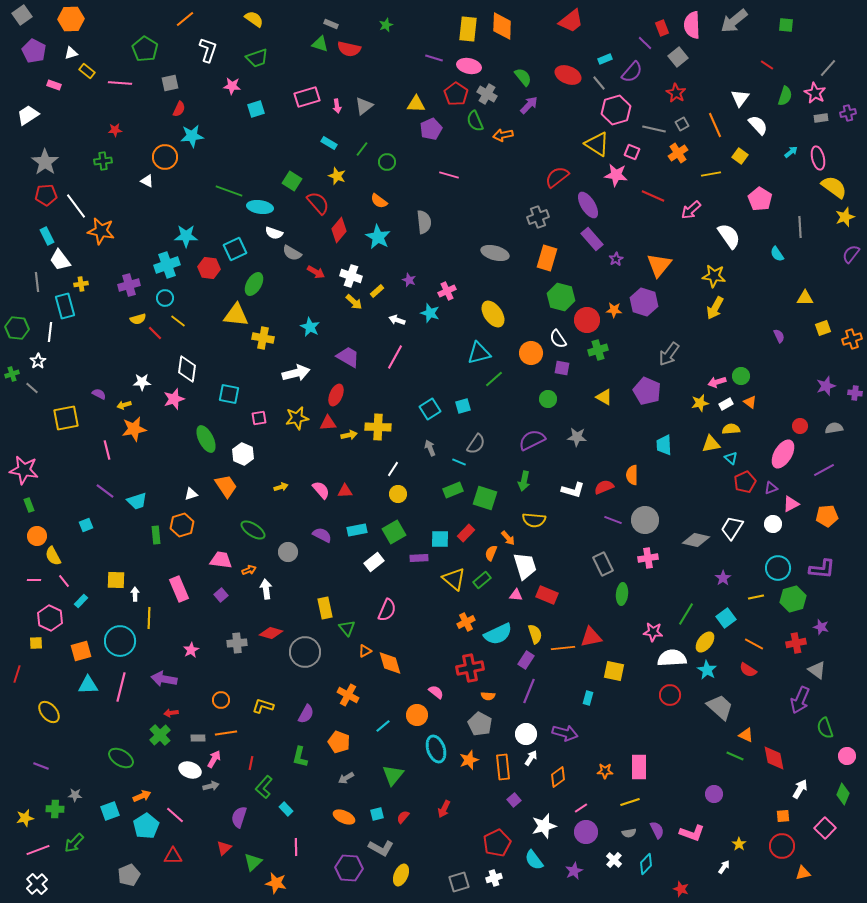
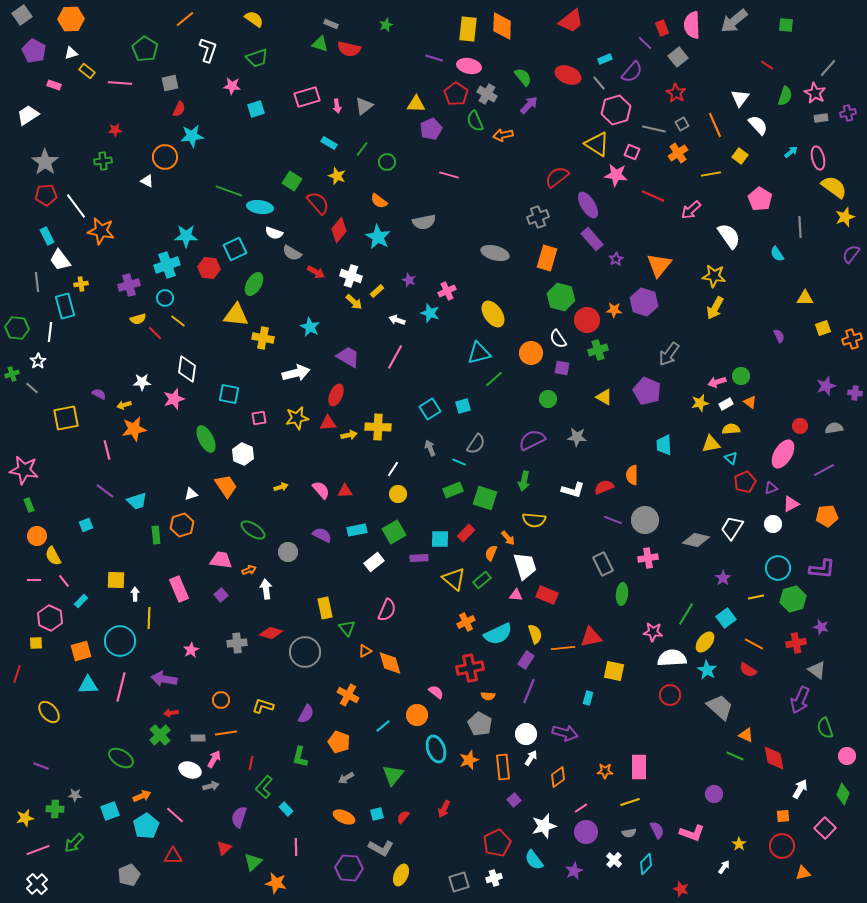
gray semicircle at (424, 222): rotated 85 degrees clockwise
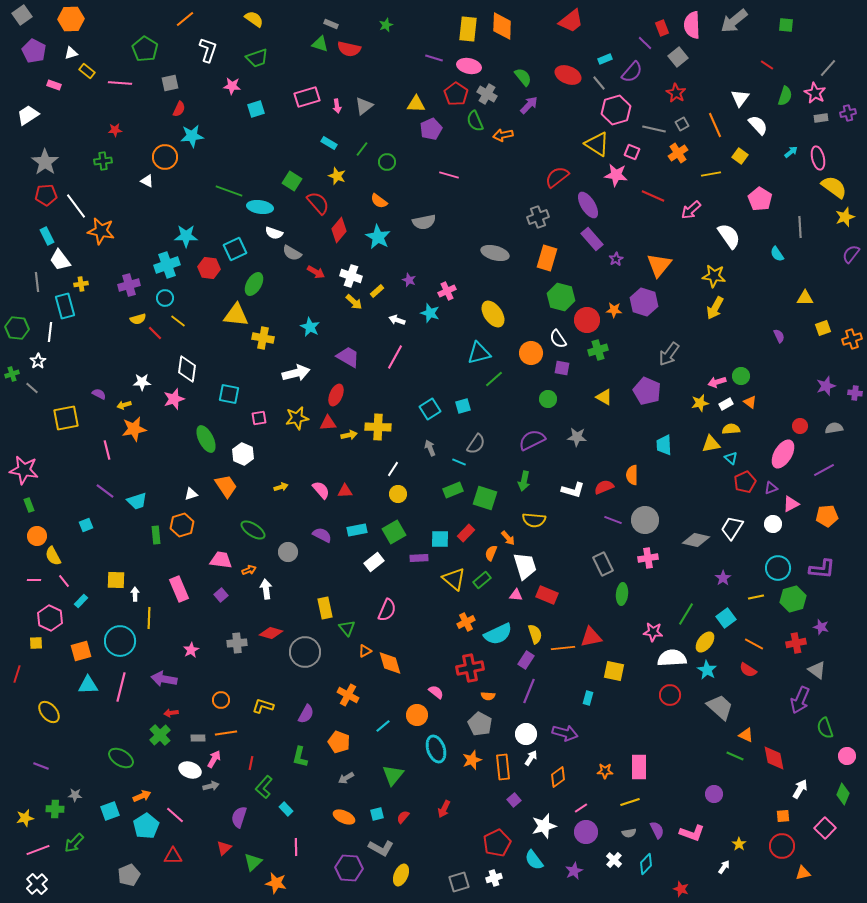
orange star at (469, 760): moved 3 px right
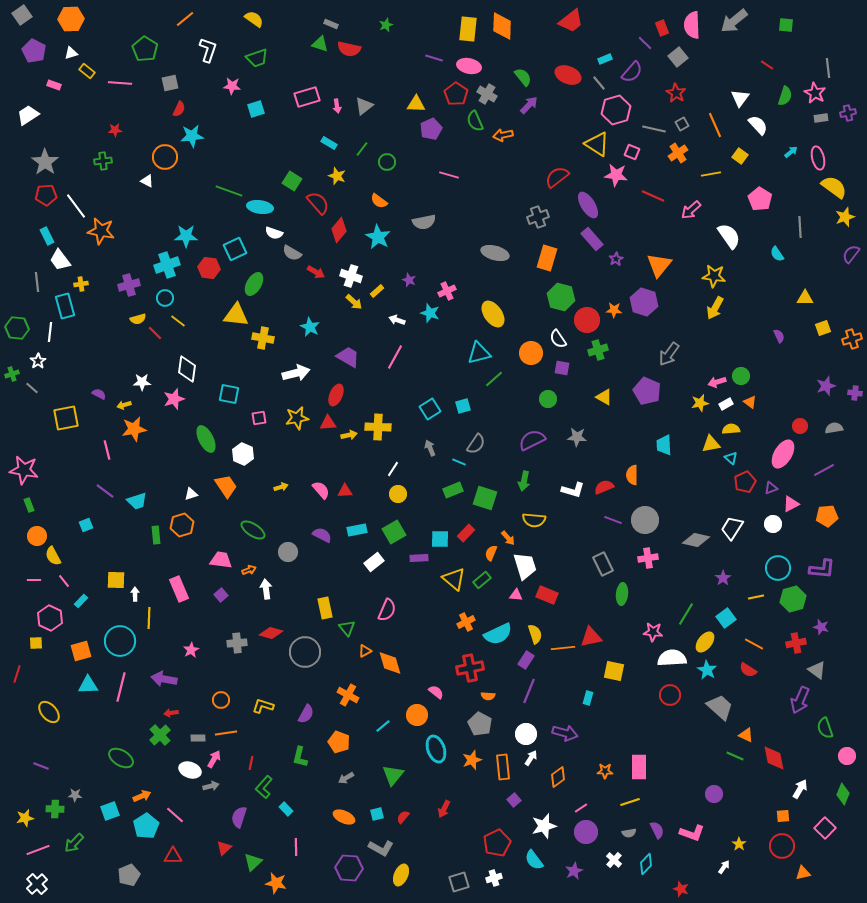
gray line at (828, 68): rotated 48 degrees counterclockwise
